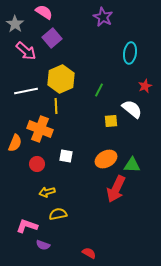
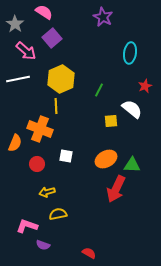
white line: moved 8 px left, 12 px up
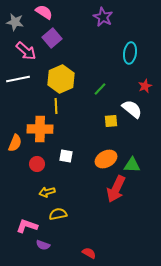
gray star: moved 2 px up; rotated 24 degrees counterclockwise
green line: moved 1 px right, 1 px up; rotated 16 degrees clockwise
orange cross: rotated 20 degrees counterclockwise
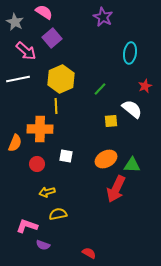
gray star: rotated 18 degrees clockwise
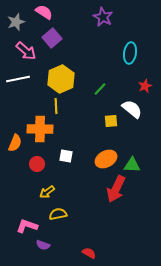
gray star: moved 1 px right; rotated 24 degrees clockwise
yellow arrow: rotated 21 degrees counterclockwise
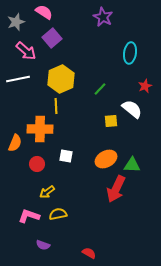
pink L-shape: moved 2 px right, 10 px up
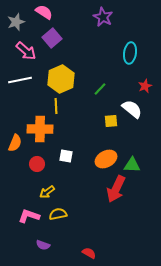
white line: moved 2 px right, 1 px down
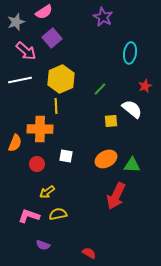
pink semicircle: rotated 114 degrees clockwise
red arrow: moved 7 px down
